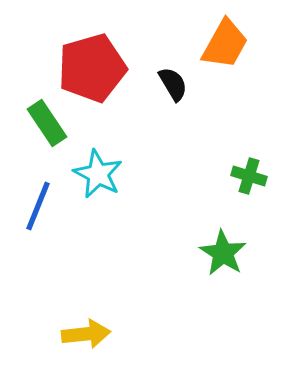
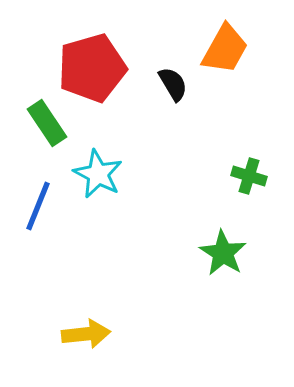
orange trapezoid: moved 5 px down
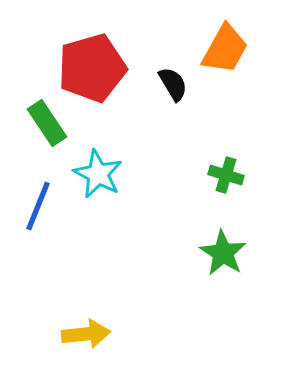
green cross: moved 23 px left, 1 px up
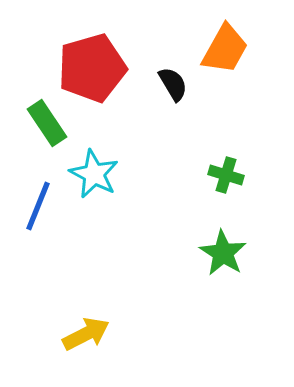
cyan star: moved 4 px left
yellow arrow: rotated 21 degrees counterclockwise
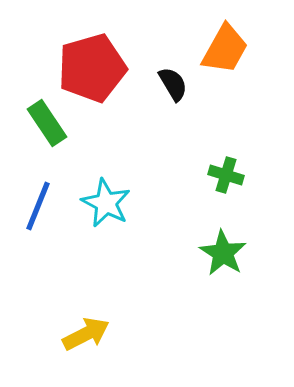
cyan star: moved 12 px right, 29 px down
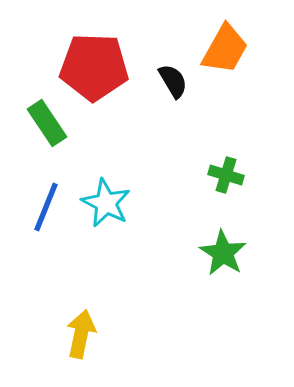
red pentagon: moved 2 px right, 1 px up; rotated 18 degrees clockwise
black semicircle: moved 3 px up
blue line: moved 8 px right, 1 px down
yellow arrow: moved 5 px left; rotated 51 degrees counterclockwise
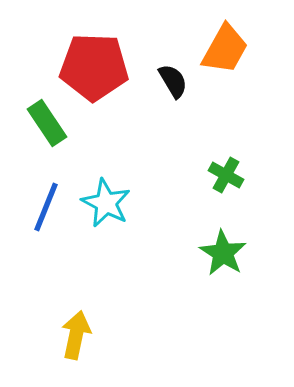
green cross: rotated 12 degrees clockwise
yellow arrow: moved 5 px left, 1 px down
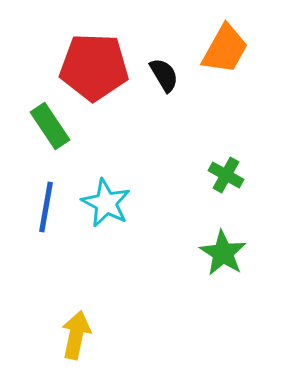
black semicircle: moved 9 px left, 6 px up
green rectangle: moved 3 px right, 3 px down
blue line: rotated 12 degrees counterclockwise
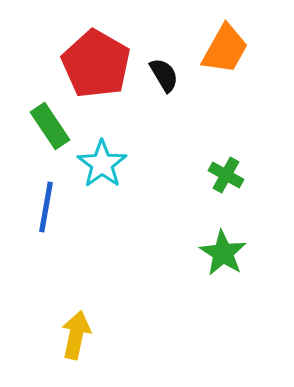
red pentagon: moved 2 px right, 3 px up; rotated 28 degrees clockwise
cyan star: moved 4 px left, 39 px up; rotated 9 degrees clockwise
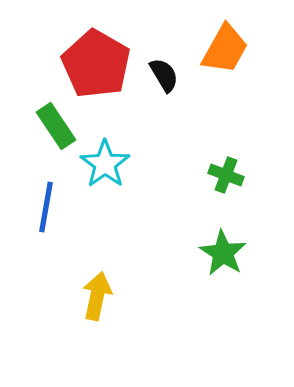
green rectangle: moved 6 px right
cyan star: moved 3 px right
green cross: rotated 8 degrees counterclockwise
yellow arrow: moved 21 px right, 39 px up
